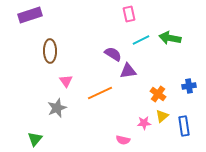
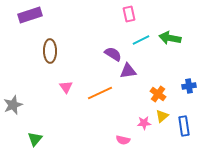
pink triangle: moved 6 px down
gray star: moved 44 px left, 3 px up
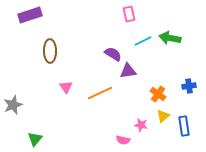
cyan line: moved 2 px right, 1 px down
yellow triangle: moved 1 px right
pink star: moved 3 px left, 2 px down; rotated 16 degrees clockwise
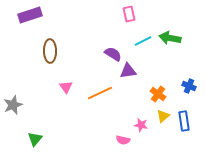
blue cross: rotated 32 degrees clockwise
blue rectangle: moved 5 px up
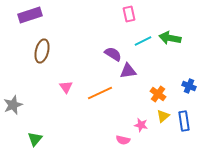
brown ellipse: moved 8 px left; rotated 15 degrees clockwise
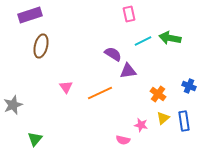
brown ellipse: moved 1 px left, 5 px up
yellow triangle: moved 2 px down
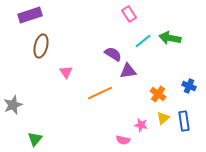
pink rectangle: rotated 21 degrees counterclockwise
cyan line: rotated 12 degrees counterclockwise
pink triangle: moved 15 px up
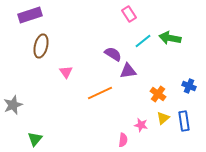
pink semicircle: rotated 96 degrees counterclockwise
